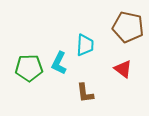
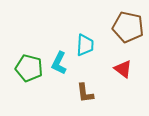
green pentagon: rotated 16 degrees clockwise
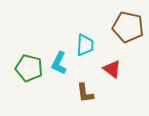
red triangle: moved 11 px left
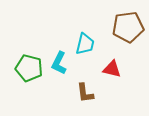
brown pentagon: rotated 20 degrees counterclockwise
cyan trapezoid: moved 1 px up; rotated 10 degrees clockwise
red triangle: rotated 24 degrees counterclockwise
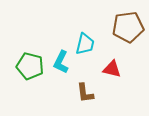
cyan L-shape: moved 2 px right, 1 px up
green pentagon: moved 1 px right, 2 px up
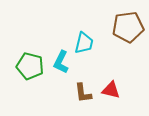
cyan trapezoid: moved 1 px left, 1 px up
red triangle: moved 1 px left, 21 px down
brown L-shape: moved 2 px left
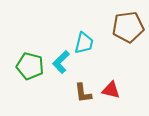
cyan L-shape: rotated 20 degrees clockwise
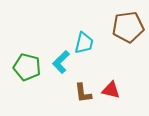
green pentagon: moved 3 px left, 1 px down
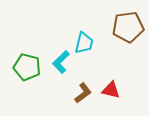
brown L-shape: rotated 120 degrees counterclockwise
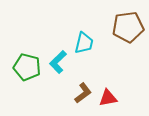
cyan L-shape: moved 3 px left
red triangle: moved 3 px left, 8 px down; rotated 24 degrees counterclockwise
